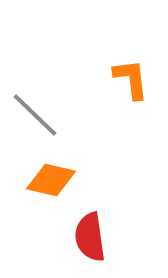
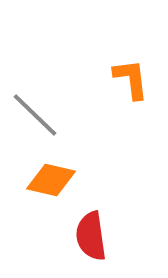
red semicircle: moved 1 px right, 1 px up
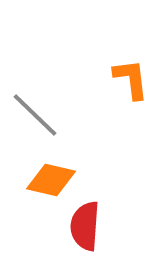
red semicircle: moved 6 px left, 10 px up; rotated 12 degrees clockwise
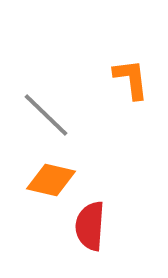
gray line: moved 11 px right
red semicircle: moved 5 px right
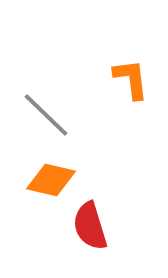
red semicircle: rotated 21 degrees counterclockwise
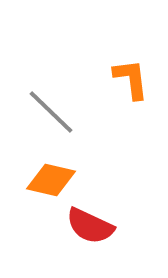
gray line: moved 5 px right, 3 px up
red semicircle: rotated 48 degrees counterclockwise
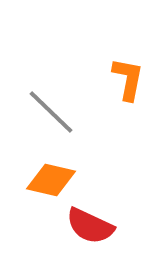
orange L-shape: moved 3 px left; rotated 18 degrees clockwise
